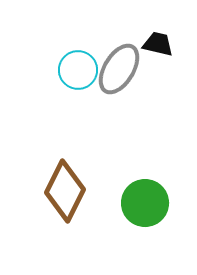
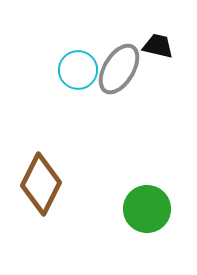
black trapezoid: moved 2 px down
brown diamond: moved 24 px left, 7 px up
green circle: moved 2 px right, 6 px down
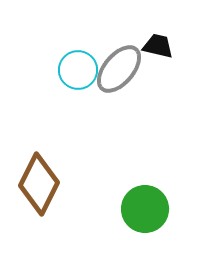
gray ellipse: rotated 9 degrees clockwise
brown diamond: moved 2 px left
green circle: moved 2 px left
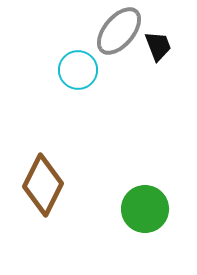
black trapezoid: rotated 56 degrees clockwise
gray ellipse: moved 38 px up
brown diamond: moved 4 px right, 1 px down
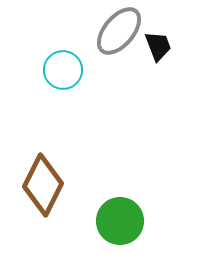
cyan circle: moved 15 px left
green circle: moved 25 px left, 12 px down
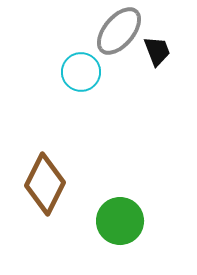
black trapezoid: moved 1 px left, 5 px down
cyan circle: moved 18 px right, 2 px down
brown diamond: moved 2 px right, 1 px up
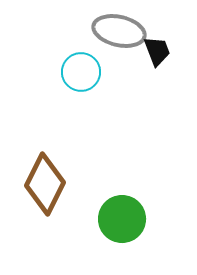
gray ellipse: rotated 63 degrees clockwise
green circle: moved 2 px right, 2 px up
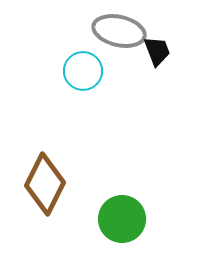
cyan circle: moved 2 px right, 1 px up
